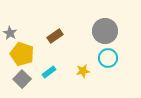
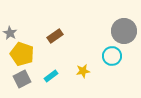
gray circle: moved 19 px right
cyan circle: moved 4 px right, 2 px up
cyan rectangle: moved 2 px right, 4 px down
gray square: rotated 18 degrees clockwise
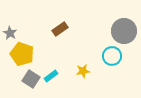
brown rectangle: moved 5 px right, 7 px up
gray square: moved 9 px right; rotated 30 degrees counterclockwise
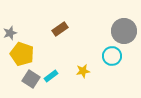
gray star: rotated 24 degrees clockwise
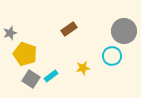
brown rectangle: moved 9 px right
yellow pentagon: moved 3 px right
yellow star: moved 3 px up
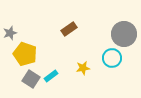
gray circle: moved 3 px down
cyan circle: moved 2 px down
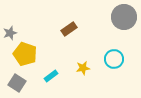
gray circle: moved 17 px up
cyan circle: moved 2 px right, 1 px down
gray square: moved 14 px left, 4 px down
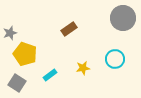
gray circle: moved 1 px left, 1 px down
cyan circle: moved 1 px right
cyan rectangle: moved 1 px left, 1 px up
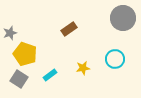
gray square: moved 2 px right, 4 px up
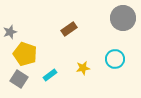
gray star: moved 1 px up
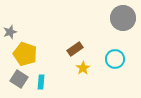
brown rectangle: moved 6 px right, 20 px down
yellow star: rotated 24 degrees counterclockwise
cyan rectangle: moved 9 px left, 7 px down; rotated 48 degrees counterclockwise
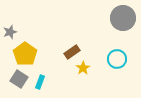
brown rectangle: moved 3 px left, 3 px down
yellow pentagon: rotated 15 degrees clockwise
cyan circle: moved 2 px right
cyan rectangle: moved 1 px left; rotated 16 degrees clockwise
